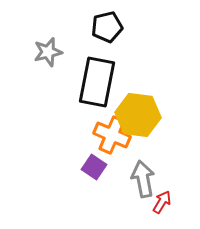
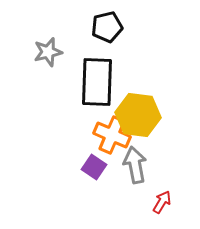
black rectangle: rotated 9 degrees counterclockwise
gray arrow: moved 8 px left, 14 px up
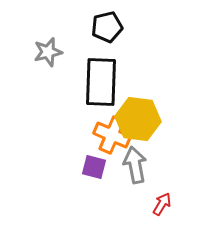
black rectangle: moved 4 px right
yellow hexagon: moved 4 px down
purple square: rotated 20 degrees counterclockwise
red arrow: moved 2 px down
